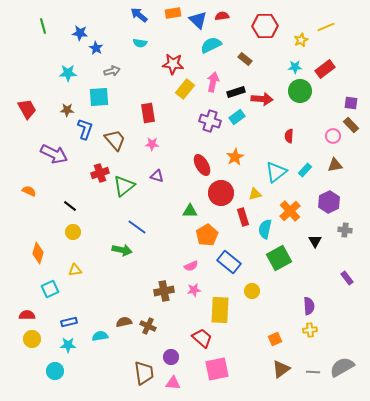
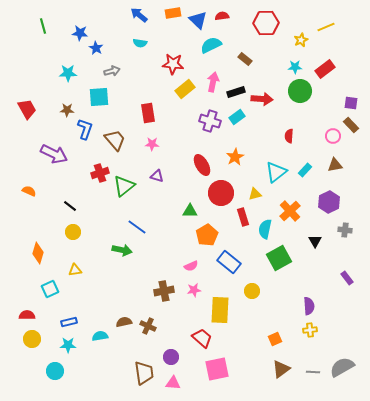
red hexagon at (265, 26): moved 1 px right, 3 px up
yellow rectangle at (185, 89): rotated 12 degrees clockwise
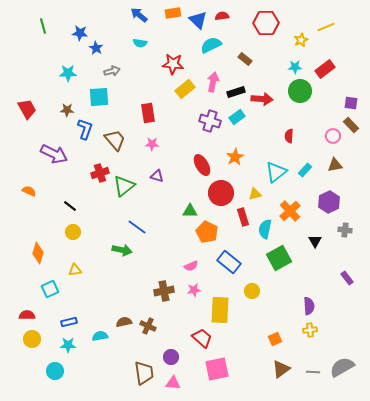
orange pentagon at (207, 235): moved 3 px up; rotated 15 degrees counterclockwise
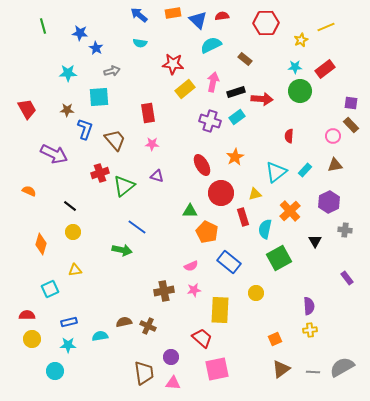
orange diamond at (38, 253): moved 3 px right, 9 px up
yellow circle at (252, 291): moved 4 px right, 2 px down
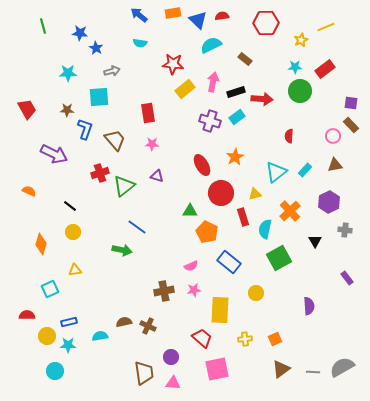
yellow cross at (310, 330): moved 65 px left, 9 px down
yellow circle at (32, 339): moved 15 px right, 3 px up
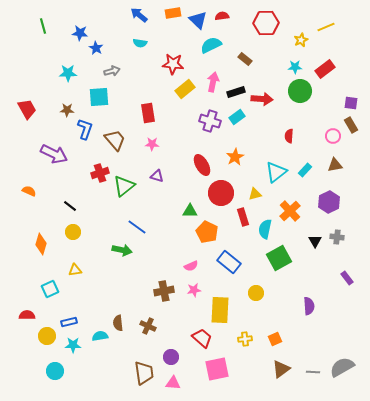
brown rectangle at (351, 125): rotated 14 degrees clockwise
gray cross at (345, 230): moved 8 px left, 7 px down
brown semicircle at (124, 322): moved 6 px left, 1 px down; rotated 84 degrees counterclockwise
cyan star at (68, 345): moved 5 px right
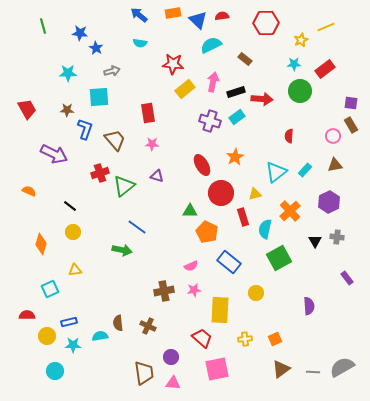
cyan star at (295, 67): moved 1 px left, 3 px up
